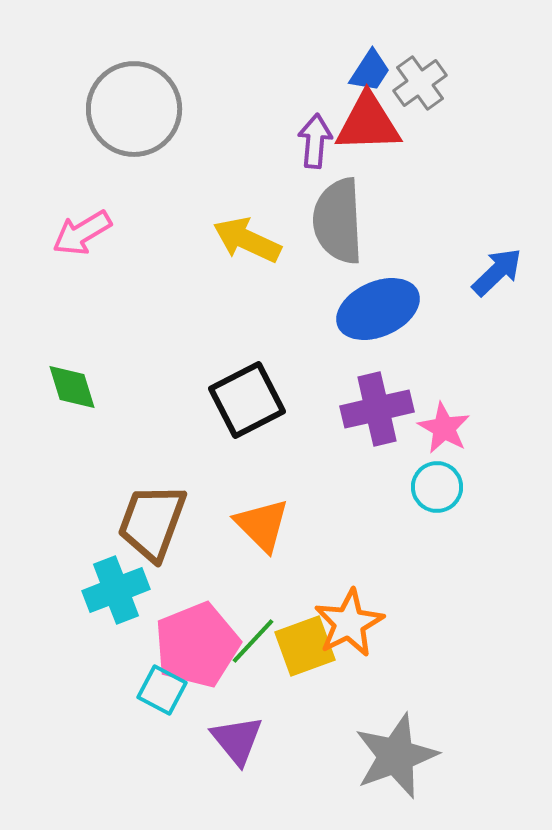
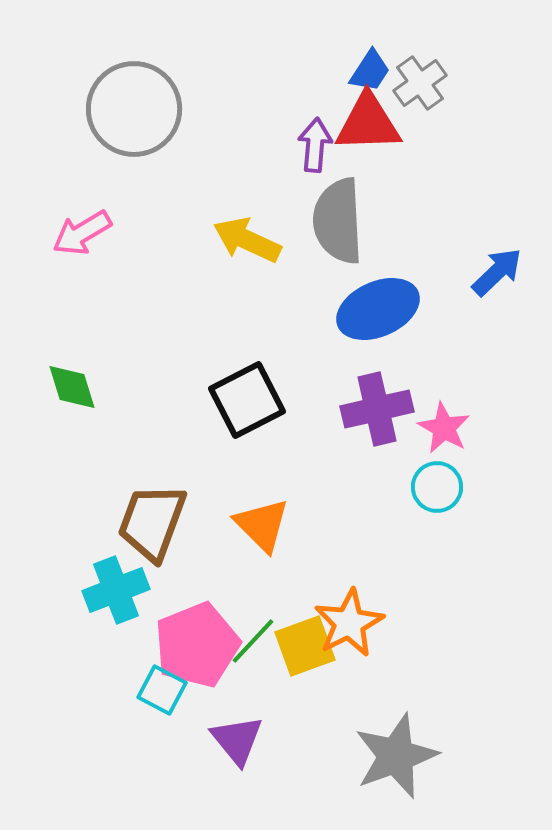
purple arrow: moved 4 px down
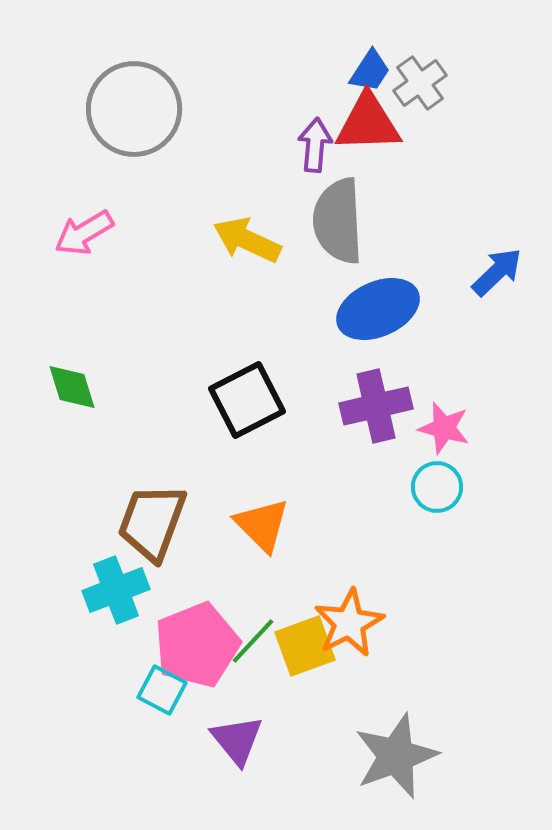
pink arrow: moved 2 px right
purple cross: moved 1 px left, 3 px up
pink star: rotated 14 degrees counterclockwise
